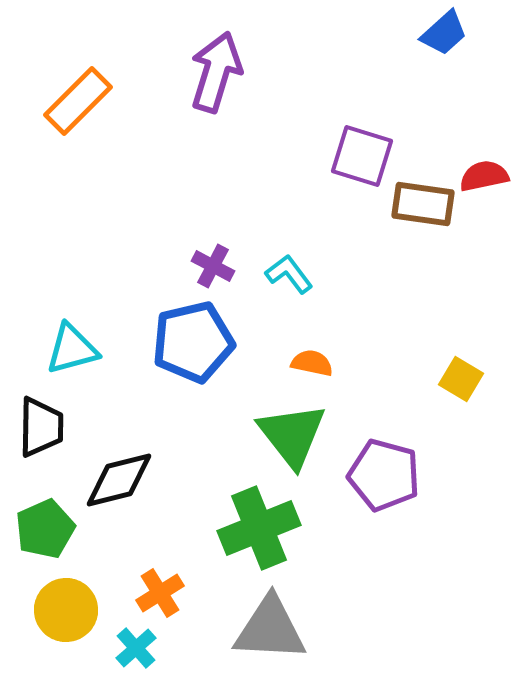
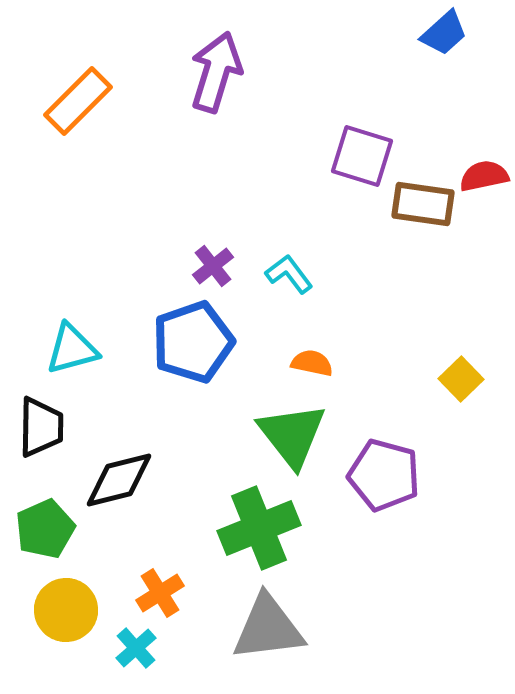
purple cross: rotated 24 degrees clockwise
blue pentagon: rotated 6 degrees counterclockwise
yellow square: rotated 15 degrees clockwise
gray triangle: moved 2 px left, 1 px up; rotated 10 degrees counterclockwise
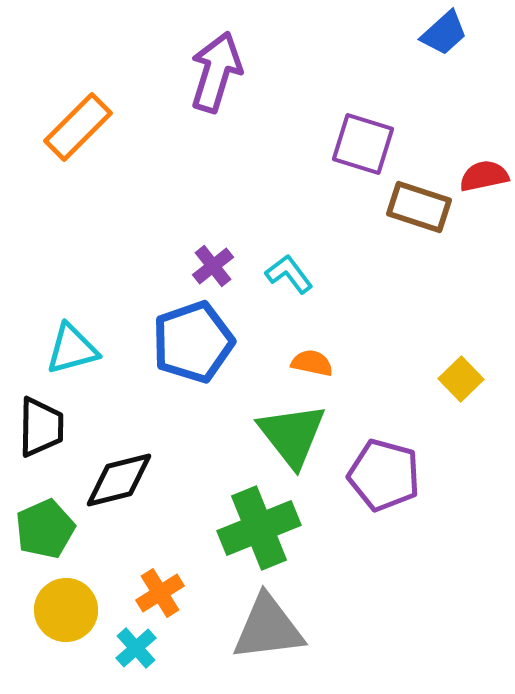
orange rectangle: moved 26 px down
purple square: moved 1 px right, 12 px up
brown rectangle: moved 4 px left, 3 px down; rotated 10 degrees clockwise
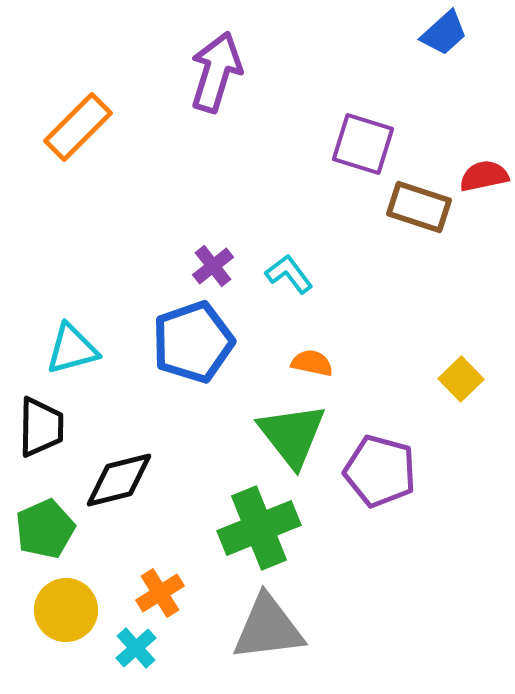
purple pentagon: moved 4 px left, 4 px up
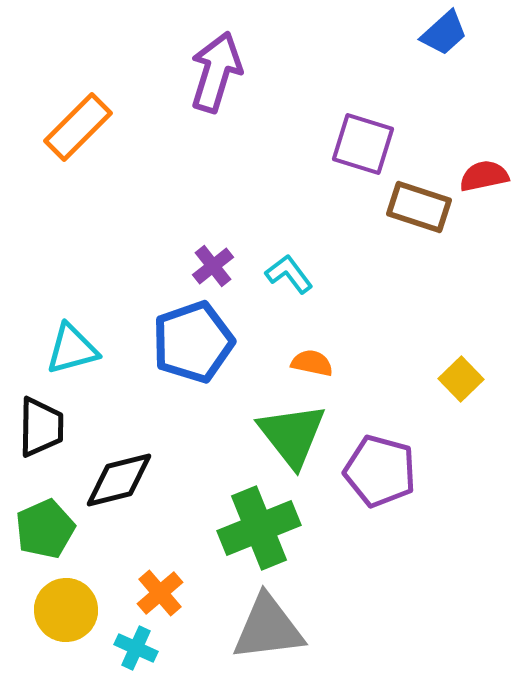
orange cross: rotated 9 degrees counterclockwise
cyan cross: rotated 24 degrees counterclockwise
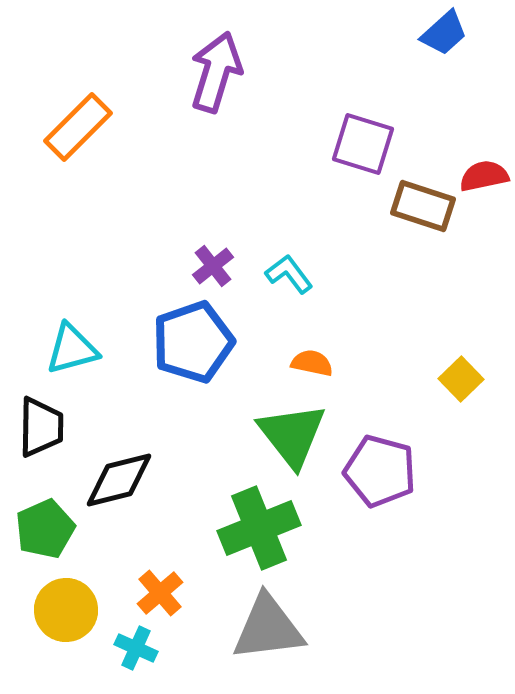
brown rectangle: moved 4 px right, 1 px up
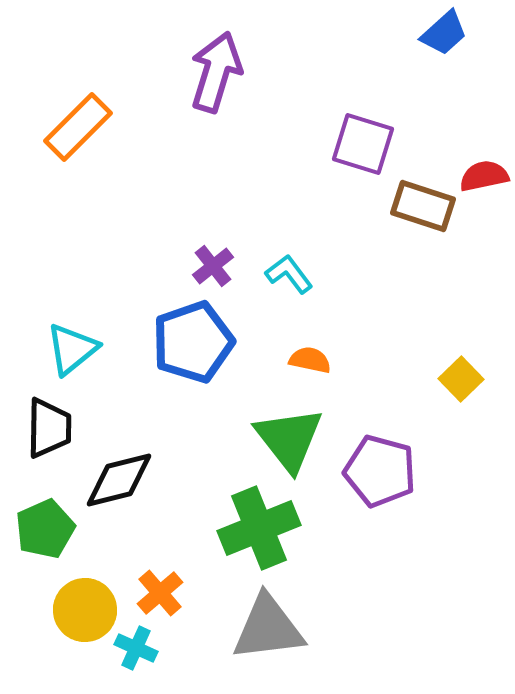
cyan triangle: rotated 24 degrees counterclockwise
orange semicircle: moved 2 px left, 3 px up
black trapezoid: moved 8 px right, 1 px down
green triangle: moved 3 px left, 4 px down
yellow circle: moved 19 px right
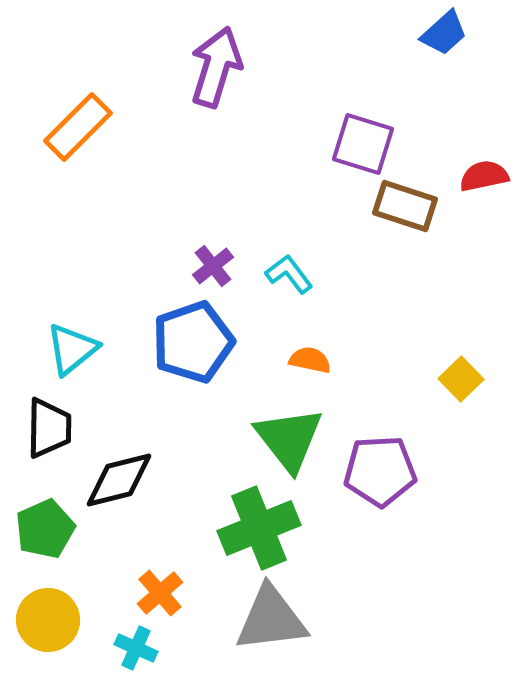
purple arrow: moved 5 px up
brown rectangle: moved 18 px left
purple pentagon: rotated 18 degrees counterclockwise
yellow circle: moved 37 px left, 10 px down
gray triangle: moved 3 px right, 9 px up
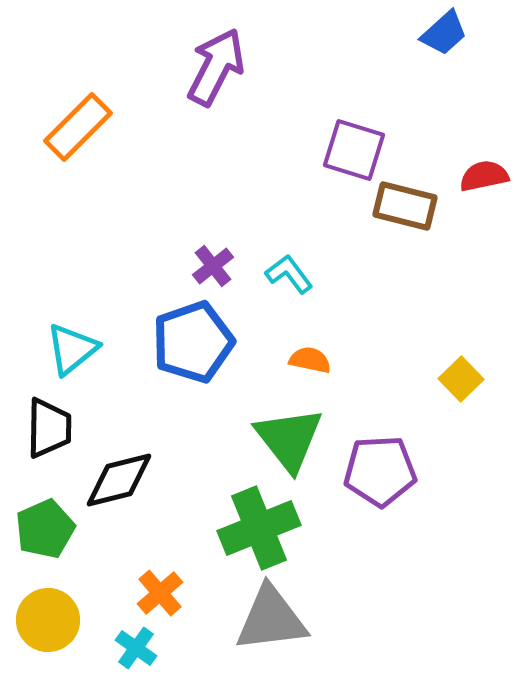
purple arrow: rotated 10 degrees clockwise
purple square: moved 9 px left, 6 px down
brown rectangle: rotated 4 degrees counterclockwise
cyan cross: rotated 12 degrees clockwise
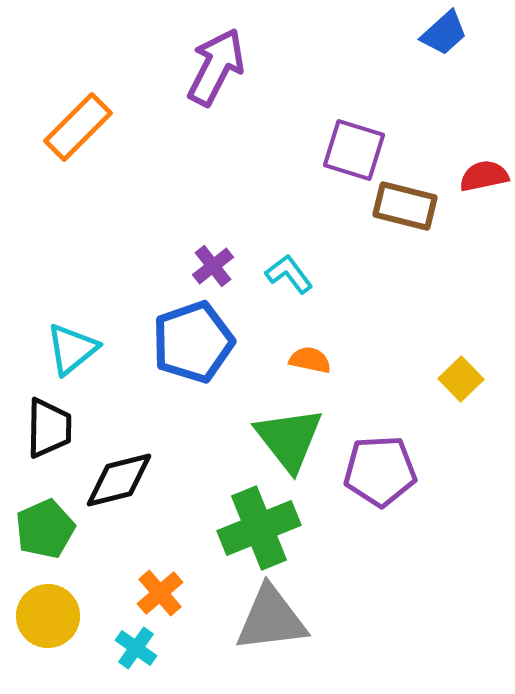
yellow circle: moved 4 px up
